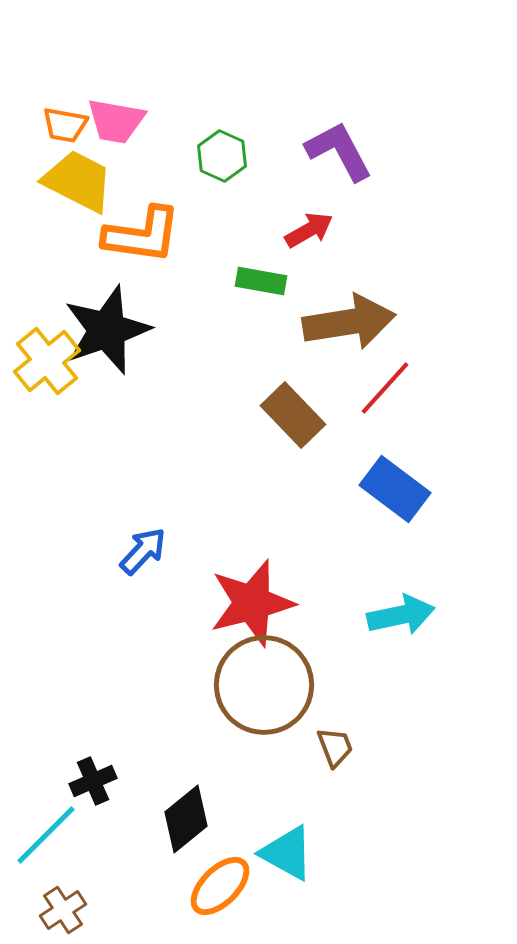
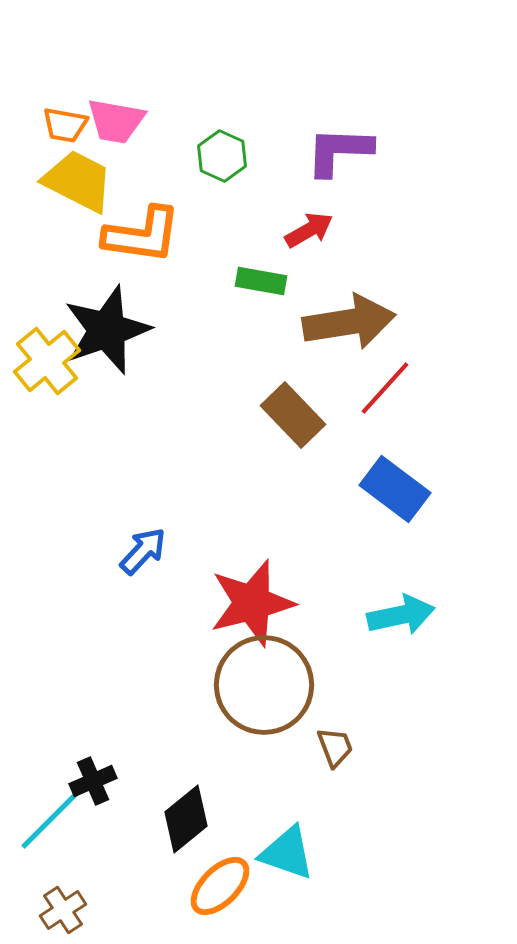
purple L-shape: rotated 60 degrees counterclockwise
cyan line: moved 4 px right, 15 px up
cyan triangle: rotated 10 degrees counterclockwise
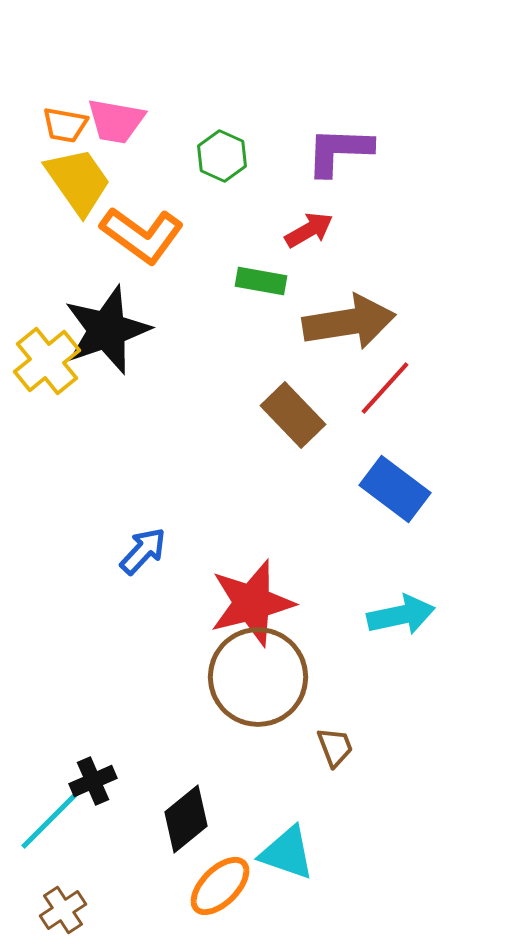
yellow trapezoid: rotated 28 degrees clockwise
orange L-shape: rotated 28 degrees clockwise
brown circle: moved 6 px left, 8 px up
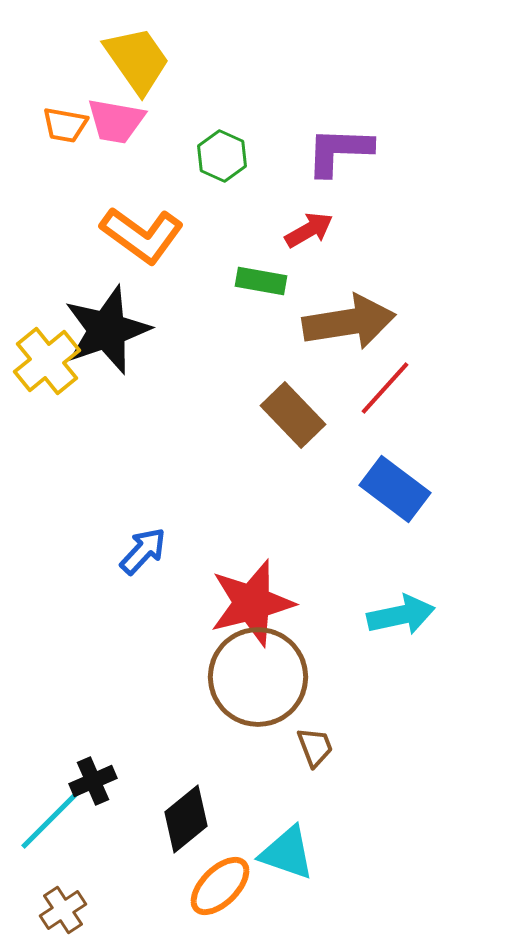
yellow trapezoid: moved 59 px right, 121 px up
brown trapezoid: moved 20 px left
